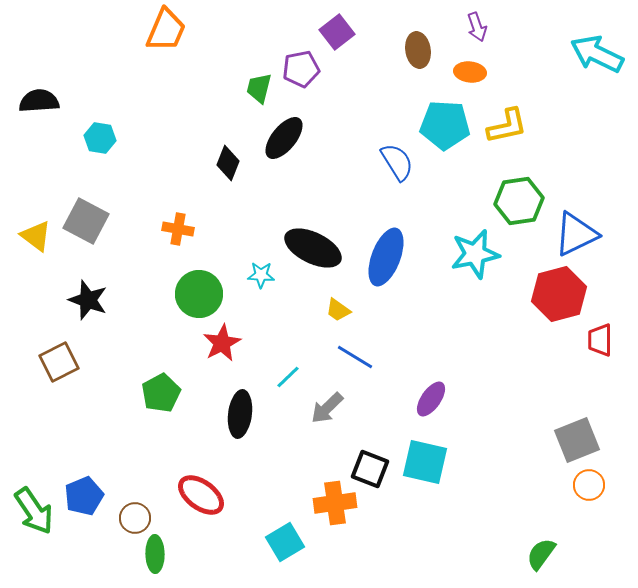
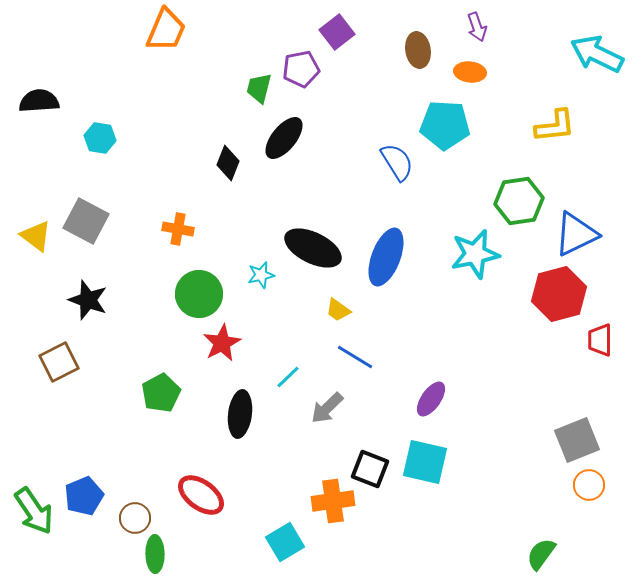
yellow L-shape at (507, 126): moved 48 px right; rotated 6 degrees clockwise
cyan star at (261, 275): rotated 16 degrees counterclockwise
orange cross at (335, 503): moved 2 px left, 2 px up
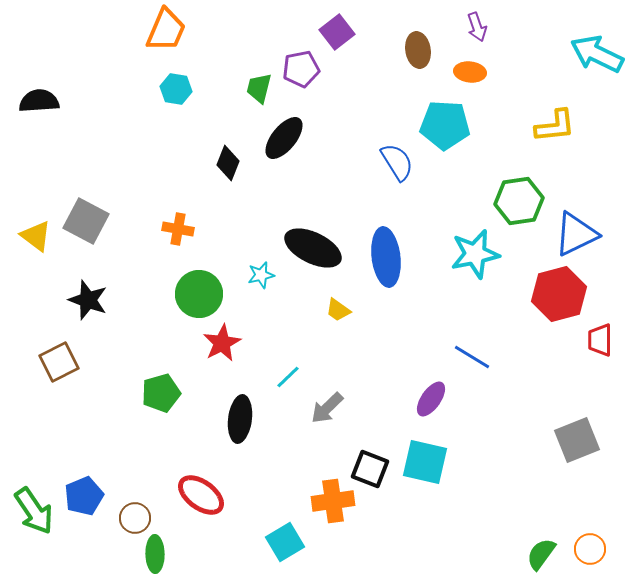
cyan hexagon at (100, 138): moved 76 px right, 49 px up
blue ellipse at (386, 257): rotated 28 degrees counterclockwise
blue line at (355, 357): moved 117 px right
green pentagon at (161, 393): rotated 12 degrees clockwise
black ellipse at (240, 414): moved 5 px down
orange circle at (589, 485): moved 1 px right, 64 px down
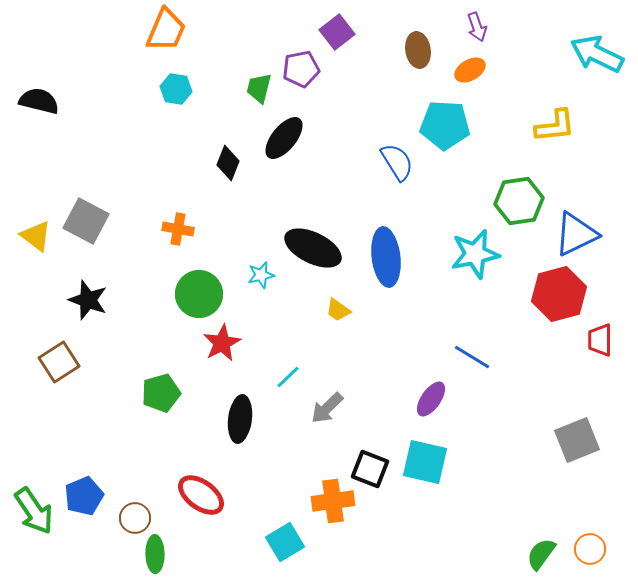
orange ellipse at (470, 72): moved 2 px up; rotated 36 degrees counterclockwise
black semicircle at (39, 101): rotated 18 degrees clockwise
brown square at (59, 362): rotated 6 degrees counterclockwise
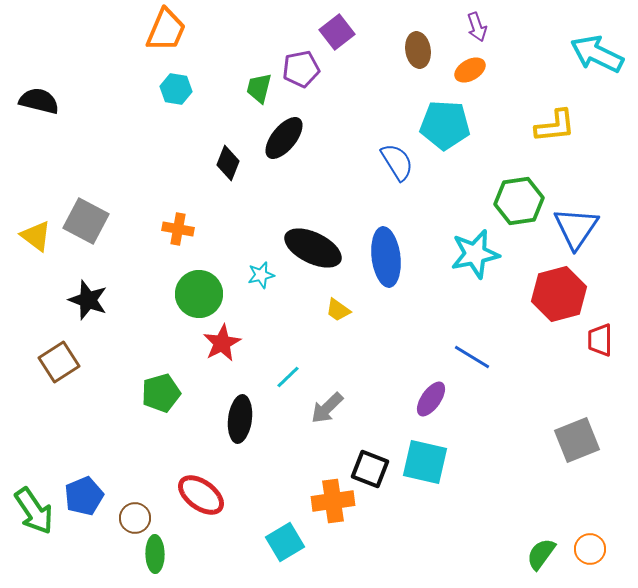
blue triangle at (576, 234): moved 6 px up; rotated 30 degrees counterclockwise
